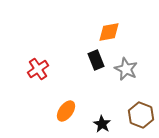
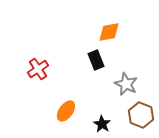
gray star: moved 15 px down
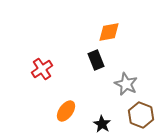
red cross: moved 4 px right
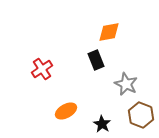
orange ellipse: rotated 25 degrees clockwise
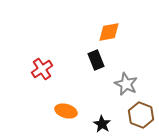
orange ellipse: rotated 45 degrees clockwise
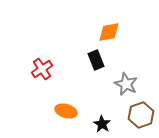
brown hexagon: rotated 20 degrees clockwise
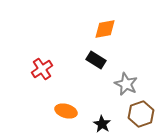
orange diamond: moved 4 px left, 3 px up
black rectangle: rotated 36 degrees counterclockwise
brown hexagon: moved 1 px up
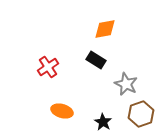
red cross: moved 6 px right, 2 px up
orange ellipse: moved 4 px left
black star: moved 1 px right, 2 px up
